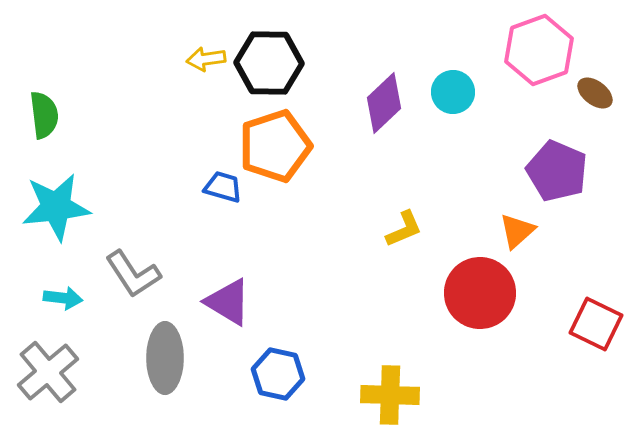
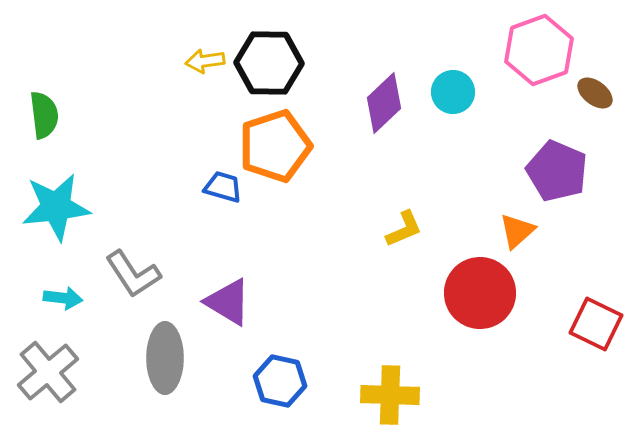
yellow arrow: moved 1 px left, 2 px down
blue hexagon: moved 2 px right, 7 px down
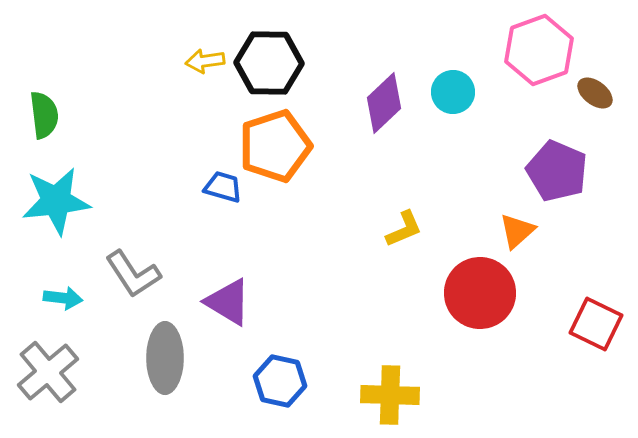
cyan star: moved 6 px up
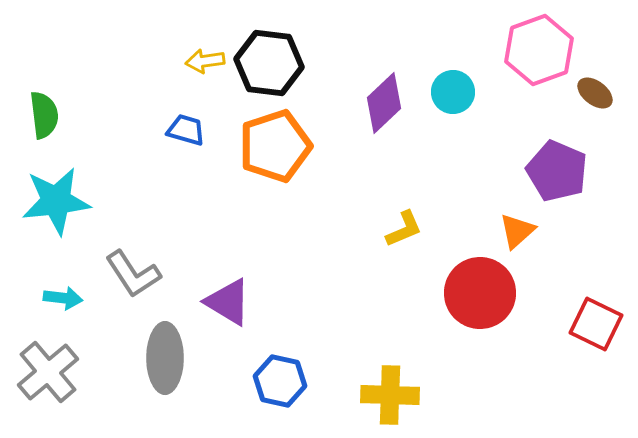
black hexagon: rotated 6 degrees clockwise
blue trapezoid: moved 37 px left, 57 px up
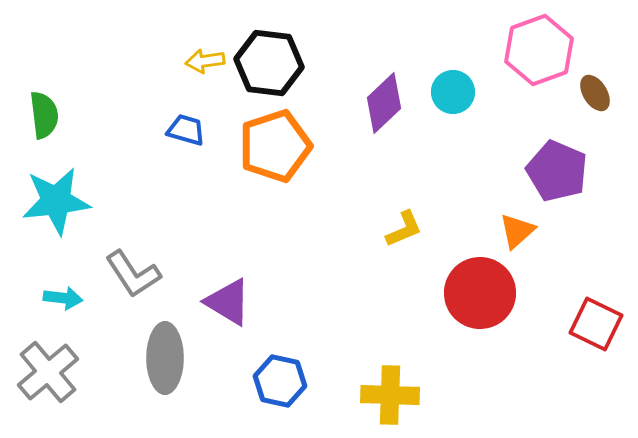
brown ellipse: rotated 21 degrees clockwise
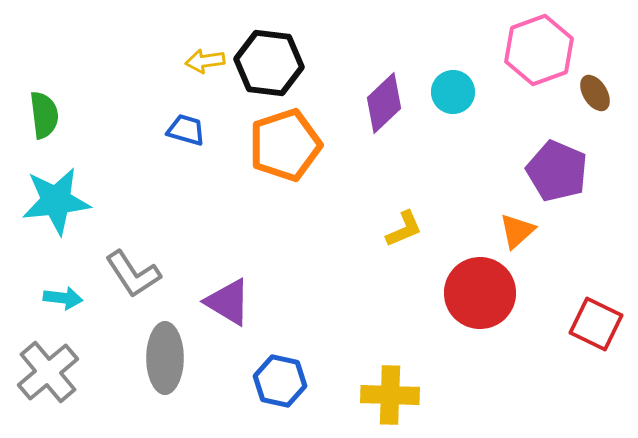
orange pentagon: moved 10 px right, 1 px up
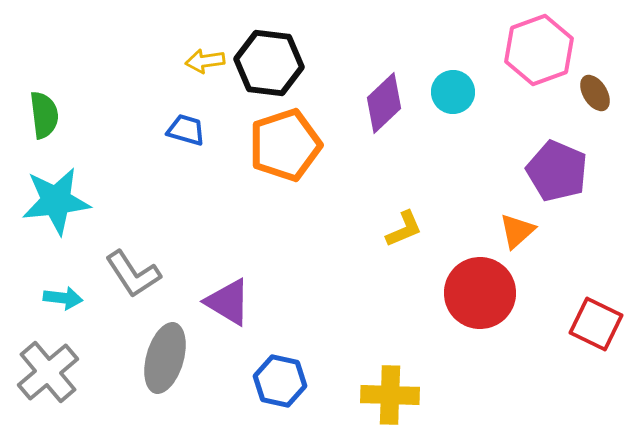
gray ellipse: rotated 16 degrees clockwise
